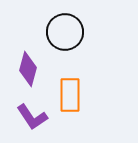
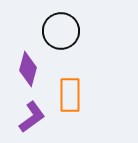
black circle: moved 4 px left, 1 px up
purple L-shape: rotated 92 degrees counterclockwise
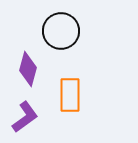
purple L-shape: moved 7 px left
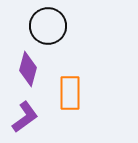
black circle: moved 13 px left, 5 px up
orange rectangle: moved 2 px up
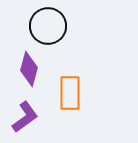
purple diamond: moved 1 px right
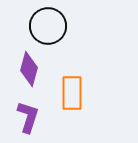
orange rectangle: moved 2 px right
purple L-shape: moved 3 px right; rotated 36 degrees counterclockwise
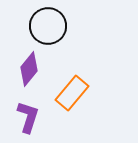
purple diamond: rotated 24 degrees clockwise
orange rectangle: rotated 40 degrees clockwise
